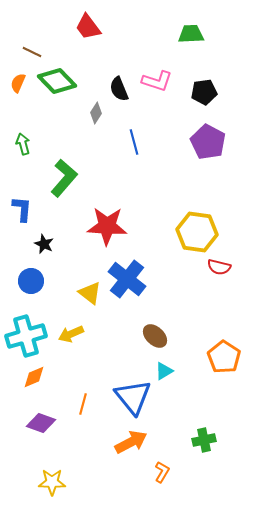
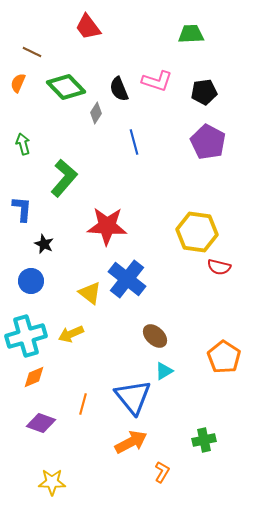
green diamond: moved 9 px right, 6 px down
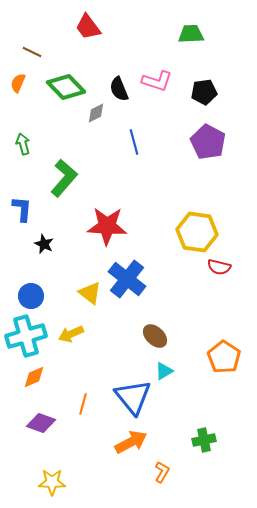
gray diamond: rotated 30 degrees clockwise
blue circle: moved 15 px down
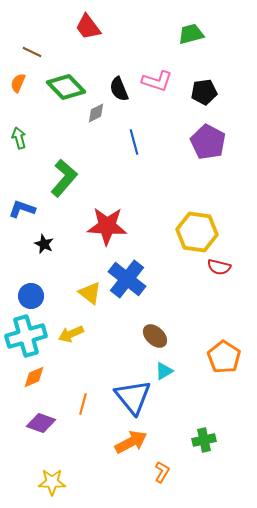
green trapezoid: rotated 12 degrees counterclockwise
green arrow: moved 4 px left, 6 px up
blue L-shape: rotated 76 degrees counterclockwise
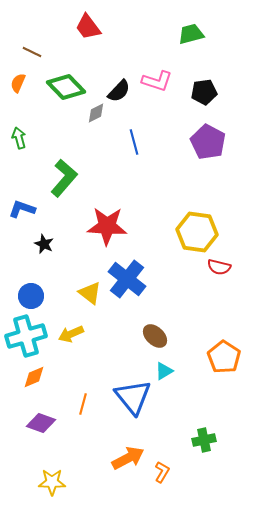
black semicircle: moved 2 px down; rotated 115 degrees counterclockwise
orange arrow: moved 3 px left, 16 px down
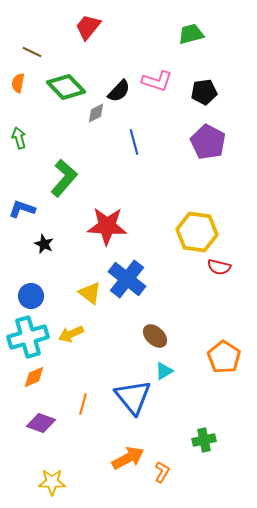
red trapezoid: rotated 76 degrees clockwise
orange semicircle: rotated 12 degrees counterclockwise
cyan cross: moved 2 px right, 1 px down
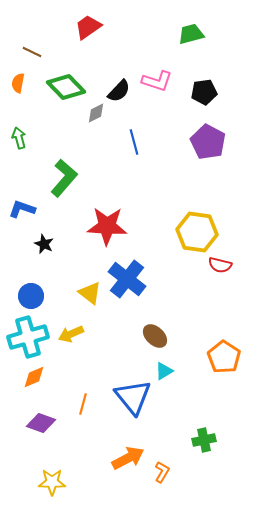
red trapezoid: rotated 16 degrees clockwise
red semicircle: moved 1 px right, 2 px up
